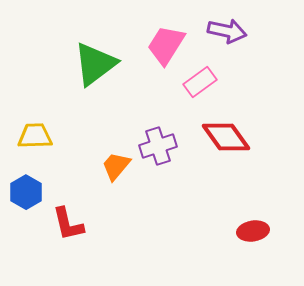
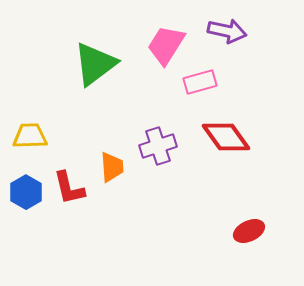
pink rectangle: rotated 20 degrees clockwise
yellow trapezoid: moved 5 px left
orange trapezoid: moved 4 px left, 1 px down; rotated 136 degrees clockwise
red L-shape: moved 1 px right, 36 px up
red ellipse: moved 4 px left; rotated 16 degrees counterclockwise
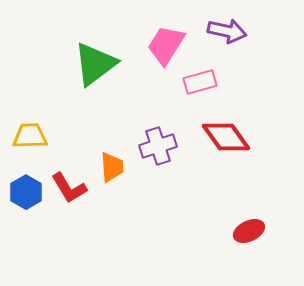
red L-shape: rotated 18 degrees counterclockwise
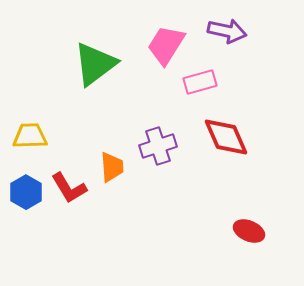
red diamond: rotated 12 degrees clockwise
red ellipse: rotated 48 degrees clockwise
